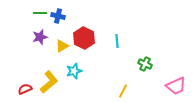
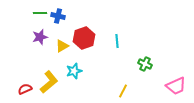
red hexagon: rotated 15 degrees clockwise
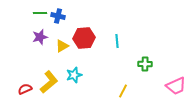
red hexagon: rotated 15 degrees clockwise
green cross: rotated 24 degrees counterclockwise
cyan star: moved 4 px down
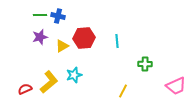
green line: moved 2 px down
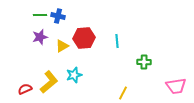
green cross: moved 1 px left, 2 px up
pink trapezoid: rotated 15 degrees clockwise
yellow line: moved 2 px down
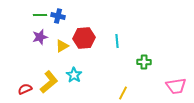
cyan star: rotated 21 degrees counterclockwise
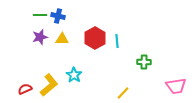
red hexagon: moved 11 px right; rotated 25 degrees counterclockwise
yellow triangle: moved 7 px up; rotated 32 degrees clockwise
yellow L-shape: moved 3 px down
yellow line: rotated 16 degrees clockwise
